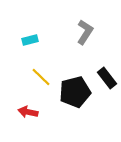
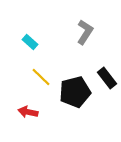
cyan rectangle: moved 2 px down; rotated 56 degrees clockwise
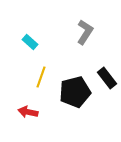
yellow line: rotated 65 degrees clockwise
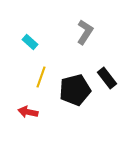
black pentagon: moved 2 px up
